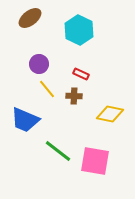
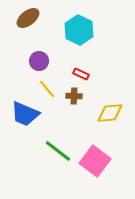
brown ellipse: moved 2 px left
purple circle: moved 3 px up
yellow diamond: moved 1 px up; rotated 16 degrees counterclockwise
blue trapezoid: moved 6 px up
pink square: rotated 28 degrees clockwise
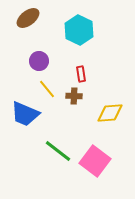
red rectangle: rotated 56 degrees clockwise
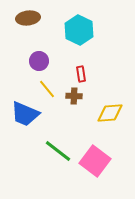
brown ellipse: rotated 30 degrees clockwise
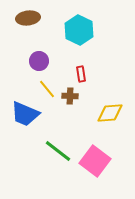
brown cross: moved 4 px left
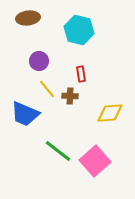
cyan hexagon: rotated 12 degrees counterclockwise
pink square: rotated 12 degrees clockwise
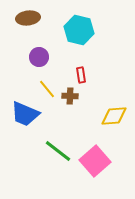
purple circle: moved 4 px up
red rectangle: moved 1 px down
yellow diamond: moved 4 px right, 3 px down
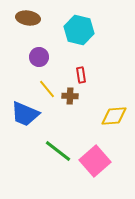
brown ellipse: rotated 15 degrees clockwise
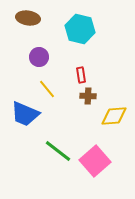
cyan hexagon: moved 1 px right, 1 px up
brown cross: moved 18 px right
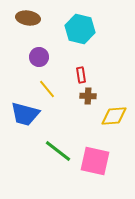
blue trapezoid: rotated 8 degrees counterclockwise
pink square: rotated 36 degrees counterclockwise
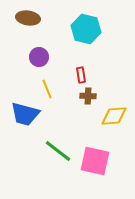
cyan hexagon: moved 6 px right
yellow line: rotated 18 degrees clockwise
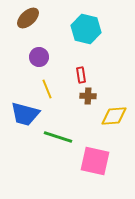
brown ellipse: rotated 50 degrees counterclockwise
green line: moved 14 px up; rotated 20 degrees counterclockwise
